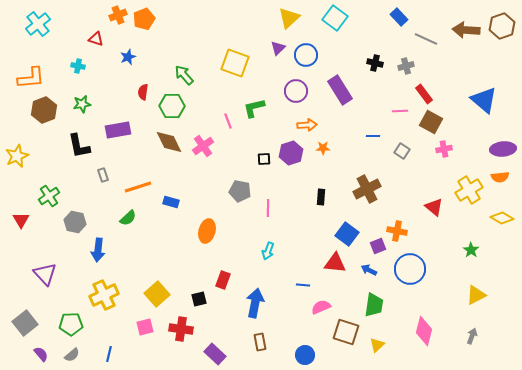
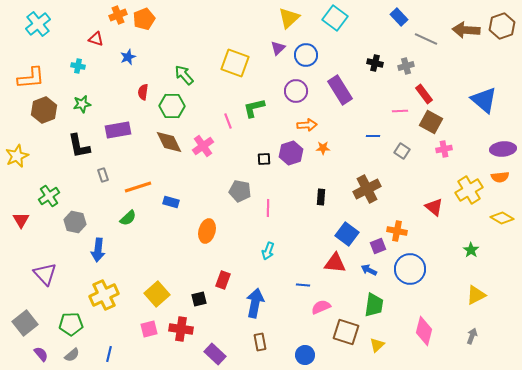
pink square at (145, 327): moved 4 px right, 2 px down
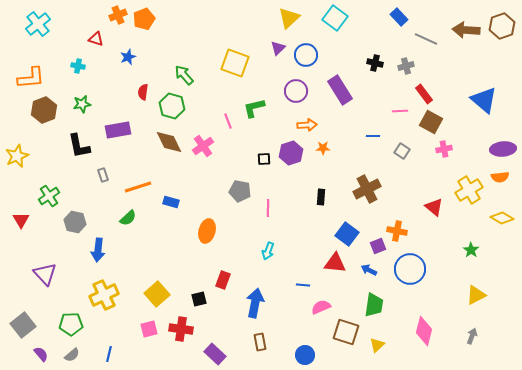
green hexagon at (172, 106): rotated 15 degrees clockwise
gray square at (25, 323): moved 2 px left, 2 px down
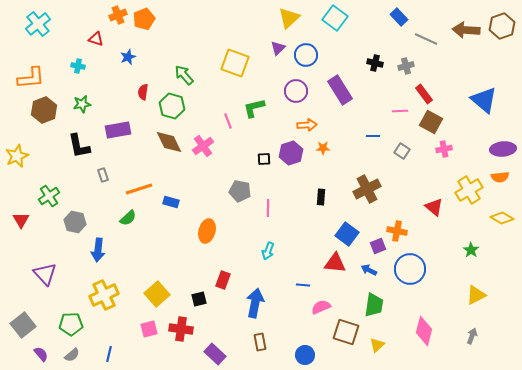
orange line at (138, 187): moved 1 px right, 2 px down
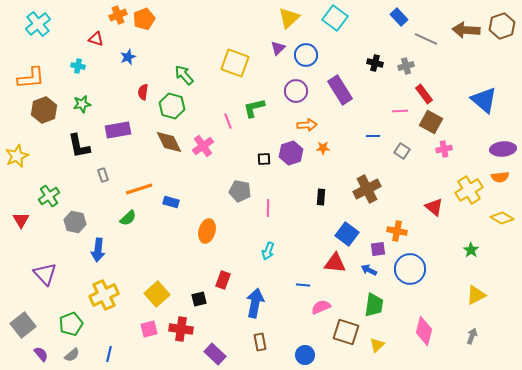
purple square at (378, 246): moved 3 px down; rotated 14 degrees clockwise
green pentagon at (71, 324): rotated 20 degrees counterclockwise
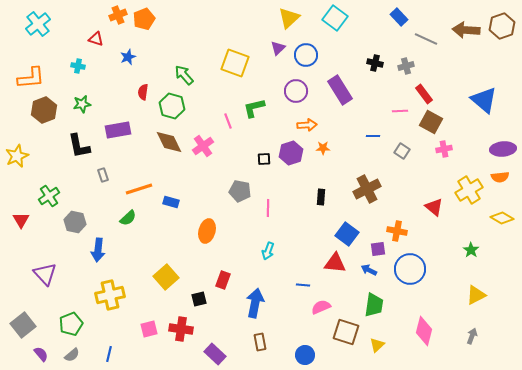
yellow square at (157, 294): moved 9 px right, 17 px up
yellow cross at (104, 295): moved 6 px right; rotated 12 degrees clockwise
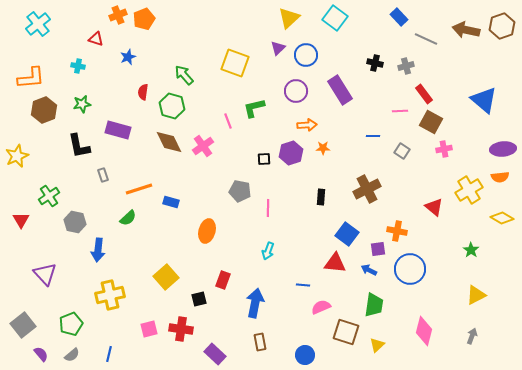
brown arrow at (466, 30): rotated 8 degrees clockwise
purple rectangle at (118, 130): rotated 25 degrees clockwise
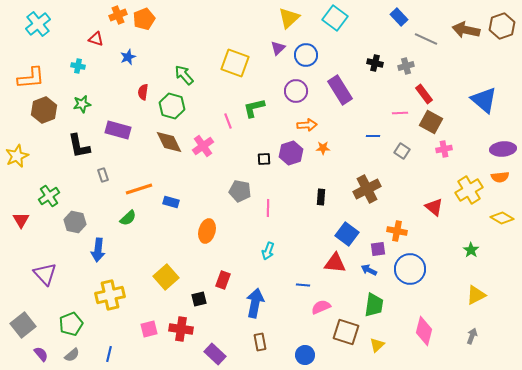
pink line at (400, 111): moved 2 px down
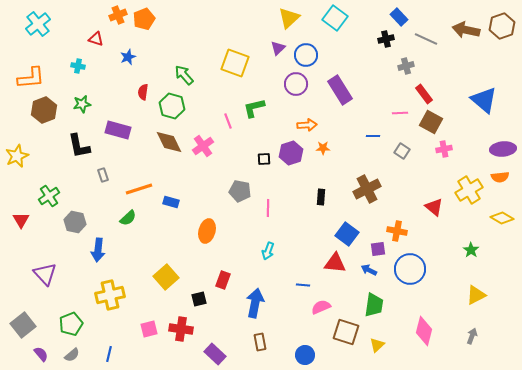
black cross at (375, 63): moved 11 px right, 24 px up; rotated 28 degrees counterclockwise
purple circle at (296, 91): moved 7 px up
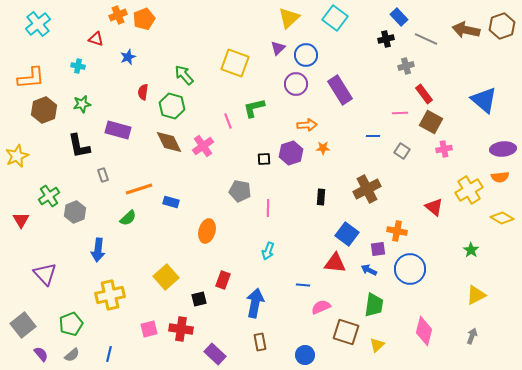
gray hexagon at (75, 222): moved 10 px up; rotated 25 degrees clockwise
